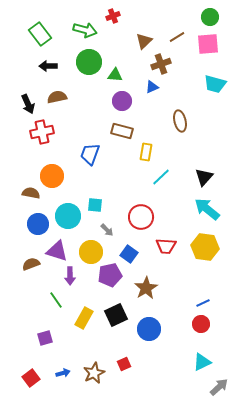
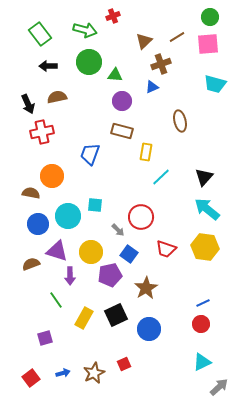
gray arrow at (107, 230): moved 11 px right
red trapezoid at (166, 246): moved 3 px down; rotated 15 degrees clockwise
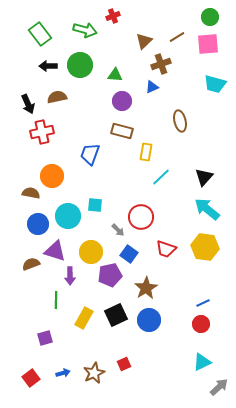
green circle at (89, 62): moved 9 px left, 3 px down
purple triangle at (57, 251): moved 2 px left
green line at (56, 300): rotated 36 degrees clockwise
blue circle at (149, 329): moved 9 px up
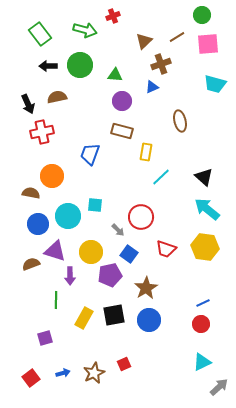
green circle at (210, 17): moved 8 px left, 2 px up
black triangle at (204, 177): rotated 30 degrees counterclockwise
black square at (116, 315): moved 2 px left; rotated 15 degrees clockwise
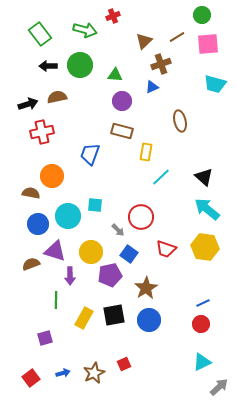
black arrow at (28, 104): rotated 84 degrees counterclockwise
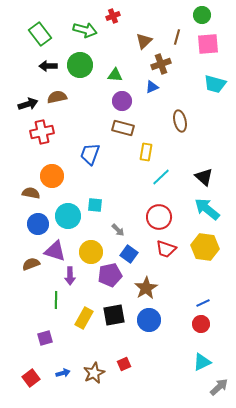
brown line at (177, 37): rotated 42 degrees counterclockwise
brown rectangle at (122, 131): moved 1 px right, 3 px up
red circle at (141, 217): moved 18 px right
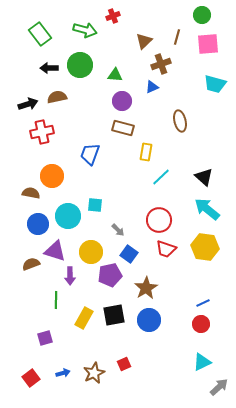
black arrow at (48, 66): moved 1 px right, 2 px down
red circle at (159, 217): moved 3 px down
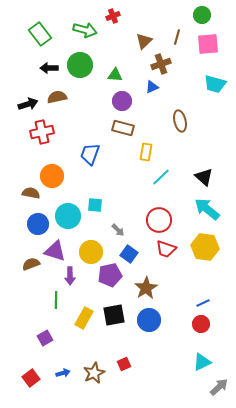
purple square at (45, 338): rotated 14 degrees counterclockwise
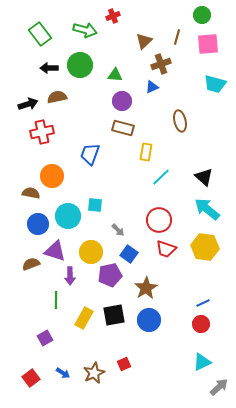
blue arrow at (63, 373): rotated 48 degrees clockwise
